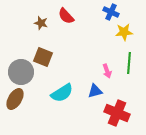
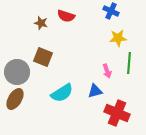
blue cross: moved 1 px up
red semicircle: rotated 30 degrees counterclockwise
yellow star: moved 6 px left, 6 px down
gray circle: moved 4 px left
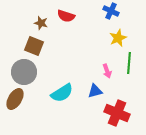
yellow star: rotated 18 degrees counterclockwise
brown square: moved 9 px left, 11 px up
gray circle: moved 7 px right
